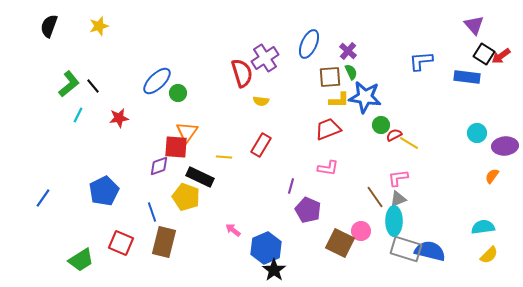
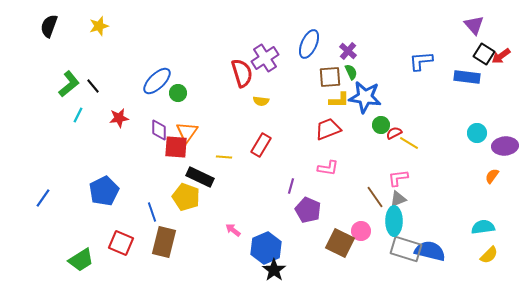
red semicircle at (394, 135): moved 2 px up
purple diamond at (159, 166): moved 36 px up; rotated 70 degrees counterclockwise
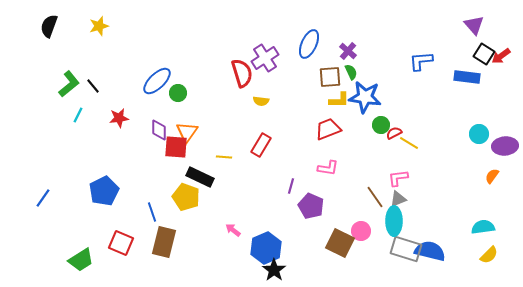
cyan circle at (477, 133): moved 2 px right, 1 px down
purple pentagon at (308, 210): moved 3 px right, 4 px up
